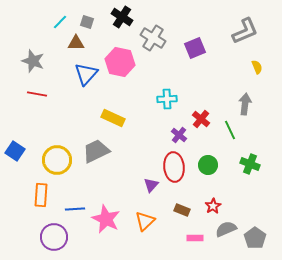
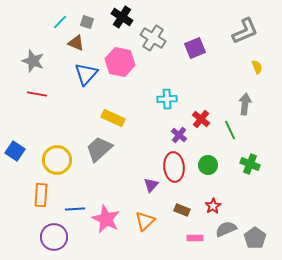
brown triangle: rotated 24 degrees clockwise
gray trapezoid: moved 3 px right, 2 px up; rotated 16 degrees counterclockwise
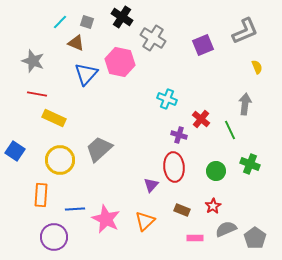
purple square: moved 8 px right, 3 px up
cyan cross: rotated 24 degrees clockwise
yellow rectangle: moved 59 px left
purple cross: rotated 21 degrees counterclockwise
yellow circle: moved 3 px right
green circle: moved 8 px right, 6 px down
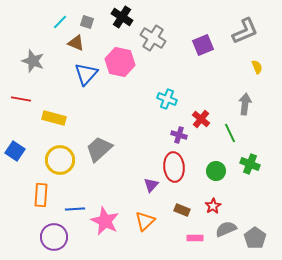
red line: moved 16 px left, 5 px down
yellow rectangle: rotated 10 degrees counterclockwise
green line: moved 3 px down
pink star: moved 1 px left, 2 px down
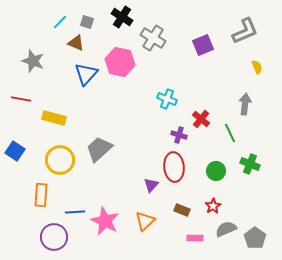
blue line: moved 3 px down
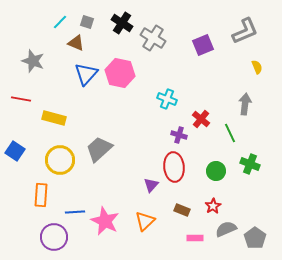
black cross: moved 6 px down
pink hexagon: moved 11 px down
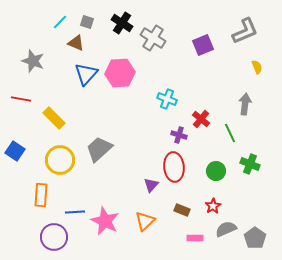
pink hexagon: rotated 16 degrees counterclockwise
yellow rectangle: rotated 30 degrees clockwise
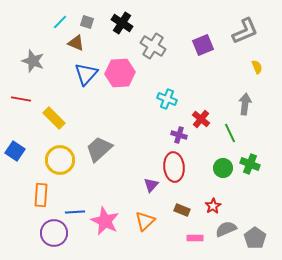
gray cross: moved 8 px down
green circle: moved 7 px right, 3 px up
purple circle: moved 4 px up
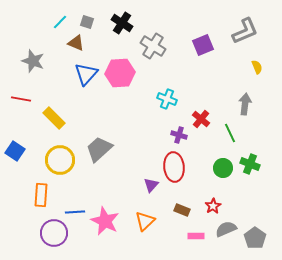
pink rectangle: moved 1 px right, 2 px up
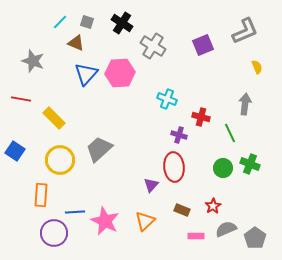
red cross: moved 2 px up; rotated 24 degrees counterclockwise
